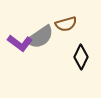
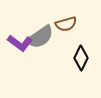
black diamond: moved 1 px down
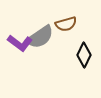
black diamond: moved 3 px right, 3 px up
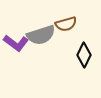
gray semicircle: moved 1 px right, 2 px up; rotated 16 degrees clockwise
purple L-shape: moved 4 px left
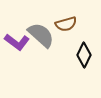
gray semicircle: rotated 120 degrees counterclockwise
purple L-shape: moved 1 px right, 1 px up
